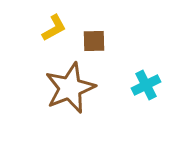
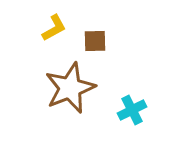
brown square: moved 1 px right
cyan cross: moved 14 px left, 25 px down
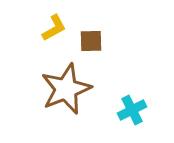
brown square: moved 4 px left
brown star: moved 4 px left, 1 px down
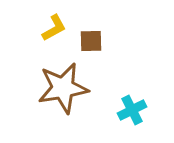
brown star: moved 3 px left, 1 px up; rotated 12 degrees clockwise
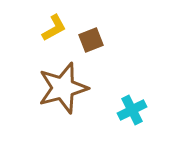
brown square: moved 1 px up; rotated 20 degrees counterclockwise
brown star: rotated 6 degrees counterclockwise
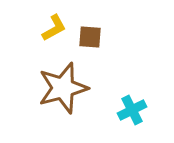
brown square: moved 1 px left, 3 px up; rotated 25 degrees clockwise
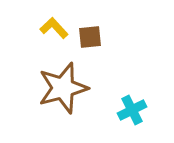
yellow L-shape: rotated 104 degrees counterclockwise
brown square: rotated 10 degrees counterclockwise
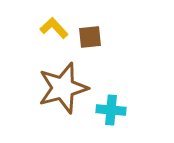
cyan cross: moved 21 px left; rotated 32 degrees clockwise
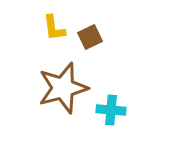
yellow L-shape: rotated 144 degrees counterclockwise
brown square: rotated 20 degrees counterclockwise
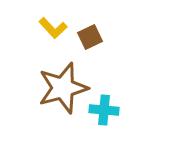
yellow L-shape: moved 1 px left; rotated 36 degrees counterclockwise
cyan cross: moved 7 px left
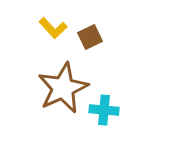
brown star: rotated 9 degrees counterclockwise
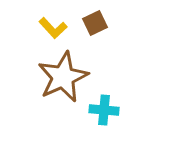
brown square: moved 5 px right, 14 px up
brown star: moved 11 px up
